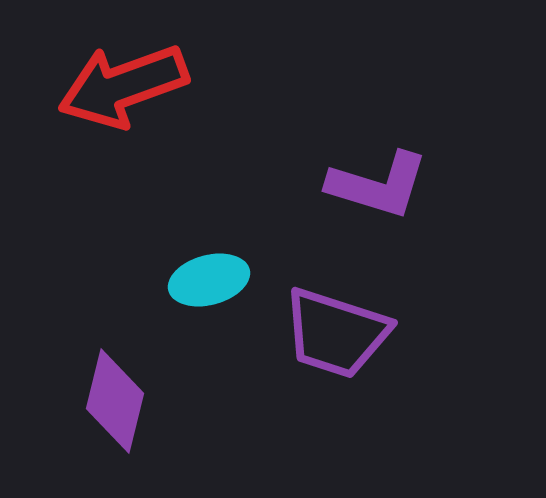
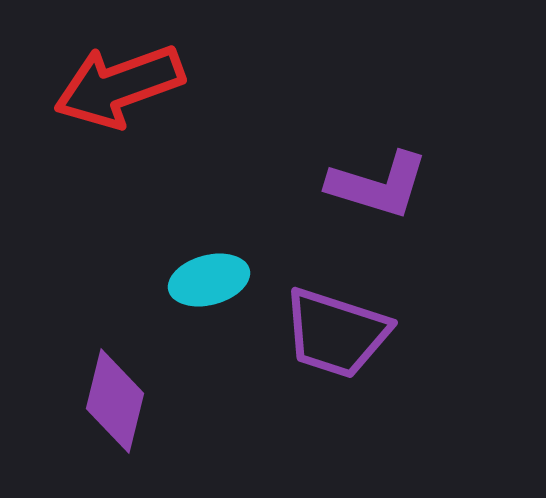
red arrow: moved 4 px left
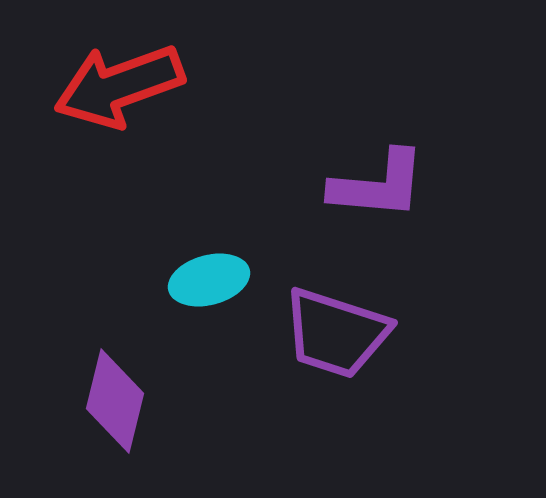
purple L-shape: rotated 12 degrees counterclockwise
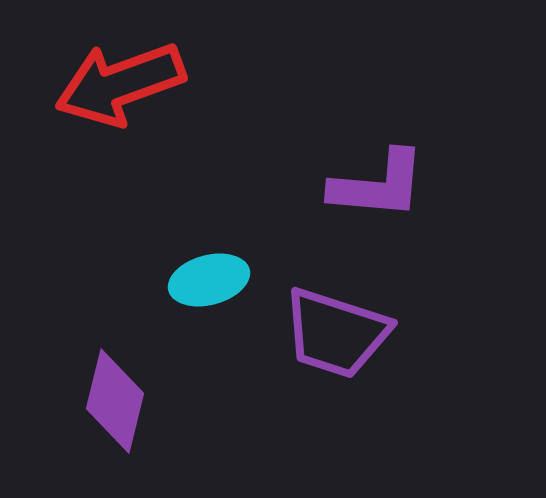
red arrow: moved 1 px right, 2 px up
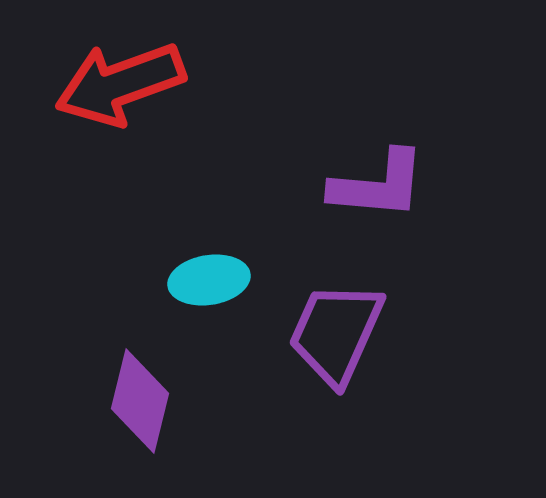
cyan ellipse: rotated 6 degrees clockwise
purple trapezoid: rotated 96 degrees clockwise
purple diamond: moved 25 px right
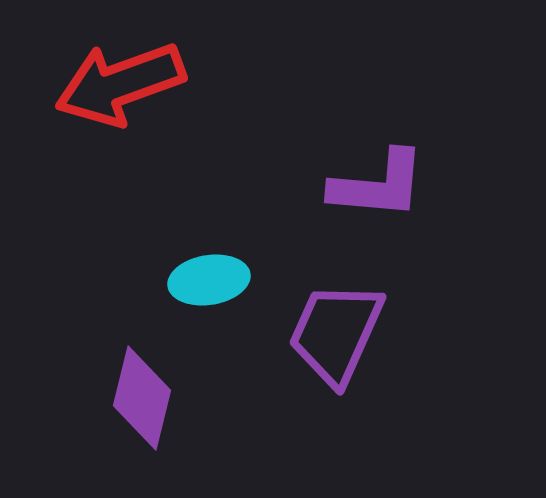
purple diamond: moved 2 px right, 3 px up
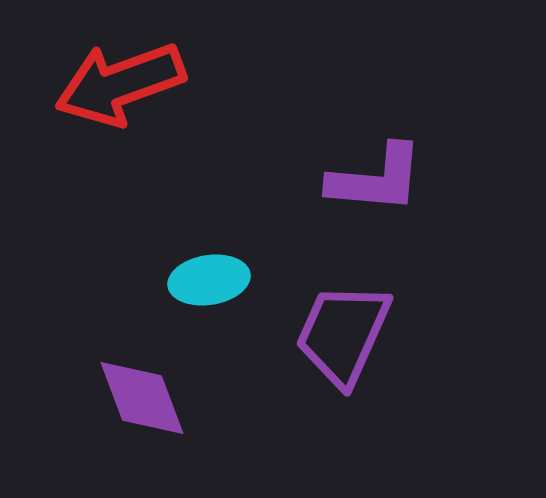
purple L-shape: moved 2 px left, 6 px up
purple trapezoid: moved 7 px right, 1 px down
purple diamond: rotated 34 degrees counterclockwise
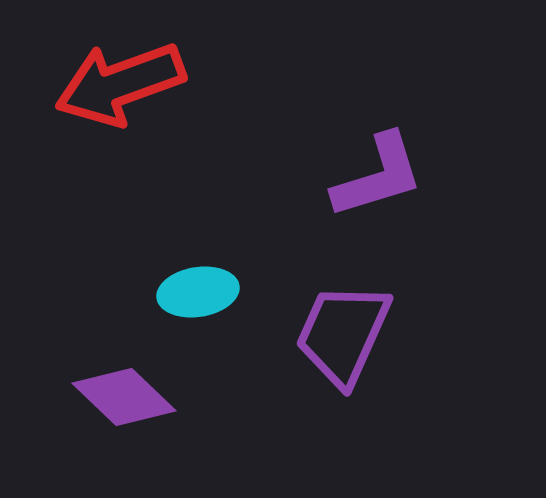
purple L-shape: moved 2 px right, 3 px up; rotated 22 degrees counterclockwise
cyan ellipse: moved 11 px left, 12 px down
purple diamond: moved 18 px left, 1 px up; rotated 26 degrees counterclockwise
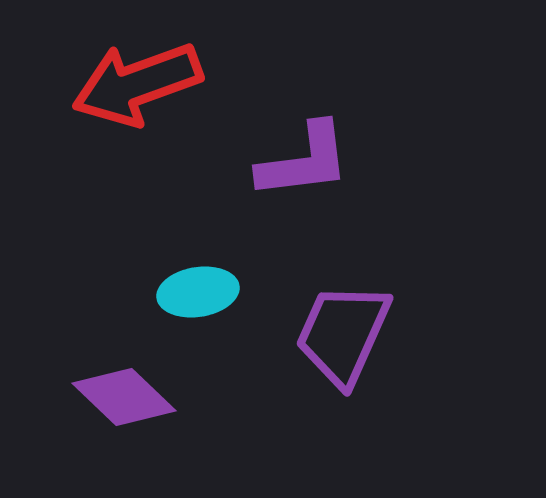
red arrow: moved 17 px right
purple L-shape: moved 74 px left, 15 px up; rotated 10 degrees clockwise
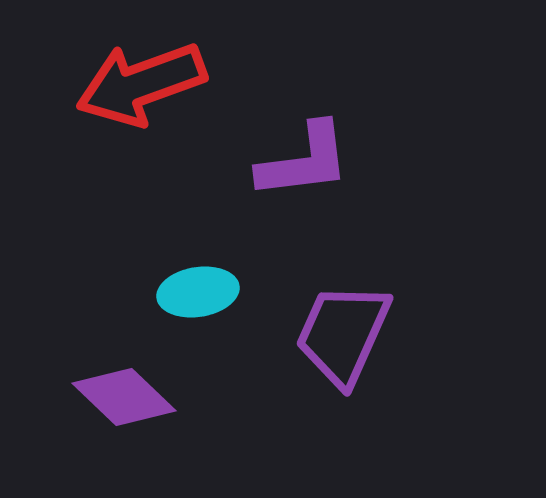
red arrow: moved 4 px right
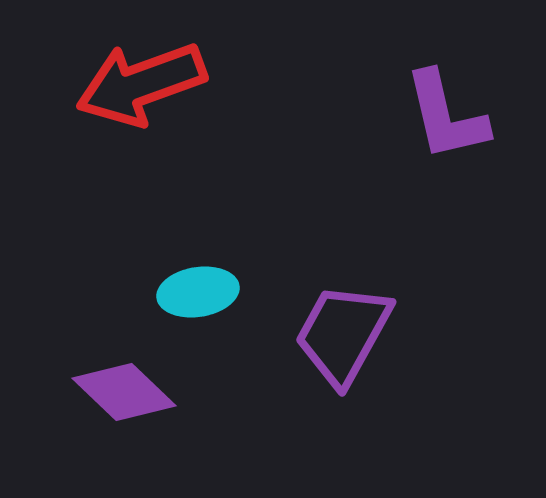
purple L-shape: moved 142 px right, 45 px up; rotated 84 degrees clockwise
purple trapezoid: rotated 5 degrees clockwise
purple diamond: moved 5 px up
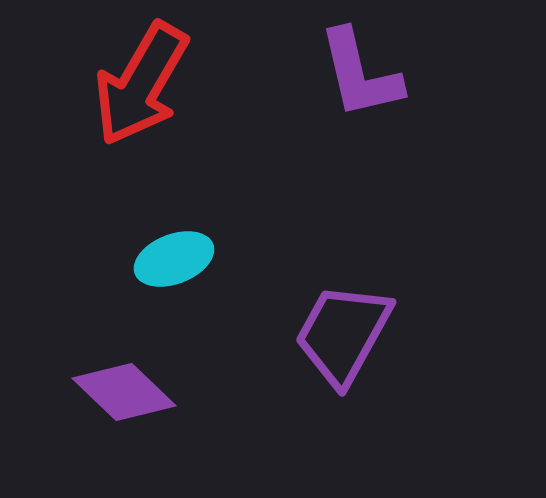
red arrow: rotated 40 degrees counterclockwise
purple L-shape: moved 86 px left, 42 px up
cyan ellipse: moved 24 px left, 33 px up; rotated 12 degrees counterclockwise
